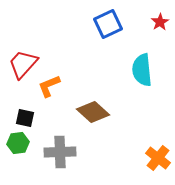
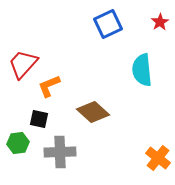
black square: moved 14 px right, 1 px down
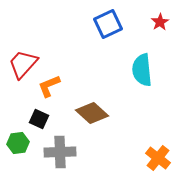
brown diamond: moved 1 px left, 1 px down
black square: rotated 12 degrees clockwise
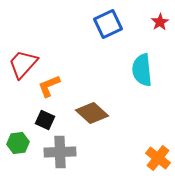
black square: moved 6 px right, 1 px down
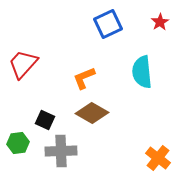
cyan semicircle: moved 2 px down
orange L-shape: moved 35 px right, 8 px up
brown diamond: rotated 12 degrees counterclockwise
gray cross: moved 1 px right, 1 px up
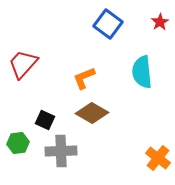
blue square: rotated 28 degrees counterclockwise
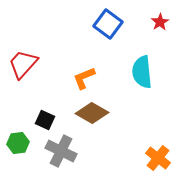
gray cross: rotated 28 degrees clockwise
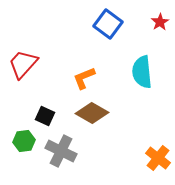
black square: moved 4 px up
green hexagon: moved 6 px right, 2 px up
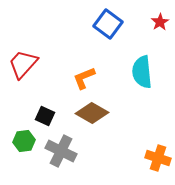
orange cross: rotated 20 degrees counterclockwise
